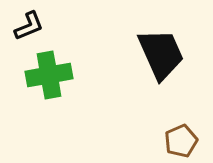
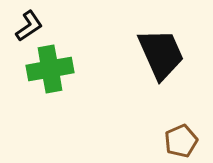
black L-shape: rotated 12 degrees counterclockwise
green cross: moved 1 px right, 6 px up
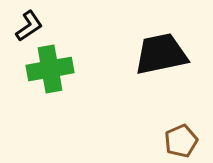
black trapezoid: rotated 78 degrees counterclockwise
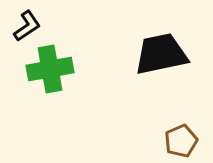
black L-shape: moved 2 px left
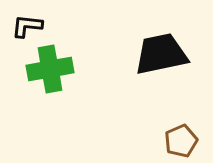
black L-shape: rotated 140 degrees counterclockwise
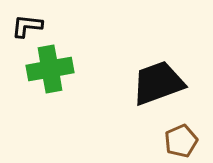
black trapezoid: moved 3 px left, 29 px down; rotated 8 degrees counterclockwise
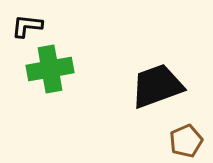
black trapezoid: moved 1 px left, 3 px down
brown pentagon: moved 5 px right
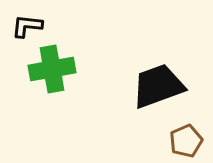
green cross: moved 2 px right
black trapezoid: moved 1 px right
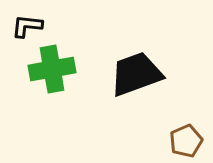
black trapezoid: moved 22 px left, 12 px up
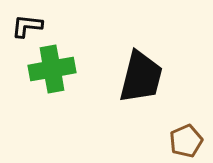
black trapezoid: moved 5 px right, 3 px down; rotated 124 degrees clockwise
